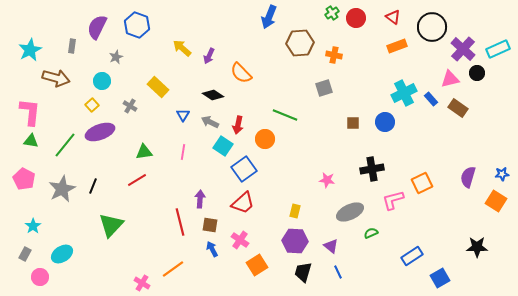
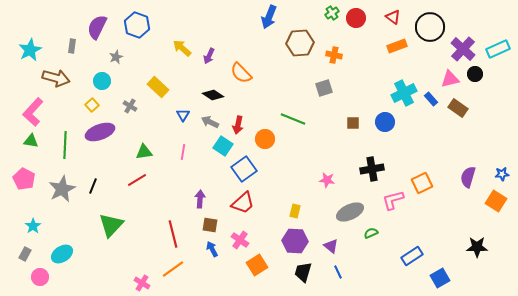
black circle at (432, 27): moved 2 px left
black circle at (477, 73): moved 2 px left, 1 px down
pink L-shape at (30, 112): moved 3 px right; rotated 144 degrees counterclockwise
green line at (285, 115): moved 8 px right, 4 px down
green line at (65, 145): rotated 36 degrees counterclockwise
red line at (180, 222): moved 7 px left, 12 px down
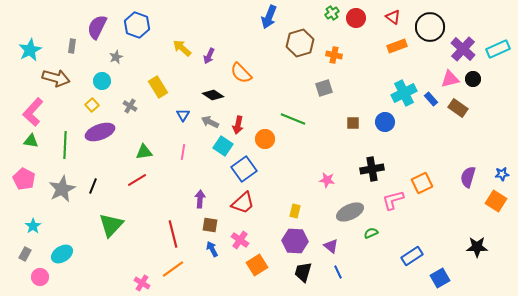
brown hexagon at (300, 43): rotated 12 degrees counterclockwise
black circle at (475, 74): moved 2 px left, 5 px down
yellow rectangle at (158, 87): rotated 15 degrees clockwise
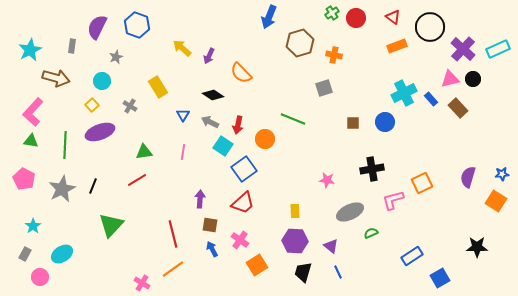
brown rectangle at (458, 108): rotated 12 degrees clockwise
yellow rectangle at (295, 211): rotated 16 degrees counterclockwise
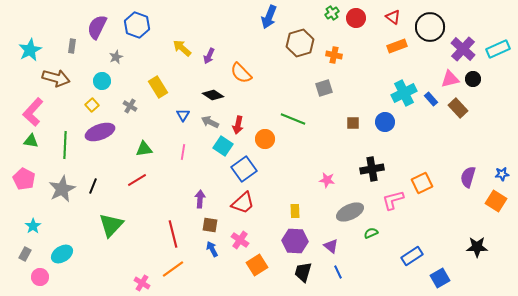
green triangle at (144, 152): moved 3 px up
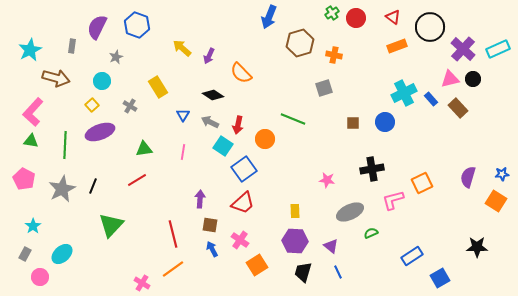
cyan ellipse at (62, 254): rotated 10 degrees counterclockwise
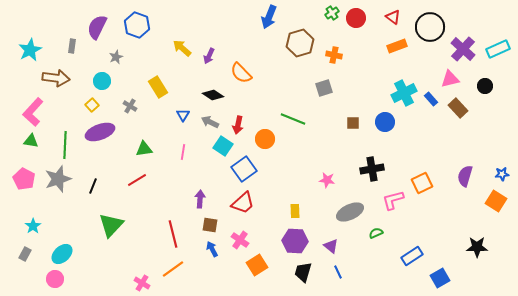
brown arrow at (56, 78): rotated 8 degrees counterclockwise
black circle at (473, 79): moved 12 px right, 7 px down
purple semicircle at (468, 177): moved 3 px left, 1 px up
gray star at (62, 189): moved 4 px left, 10 px up; rotated 8 degrees clockwise
green semicircle at (371, 233): moved 5 px right
pink circle at (40, 277): moved 15 px right, 2 px down
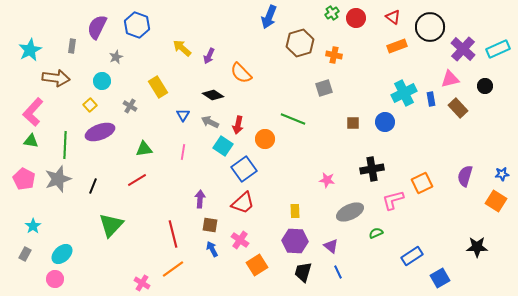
blue rectangle at (431, 99): rotated 32 degrees clockwise
yellow square at (92, 105): moved 2 px left
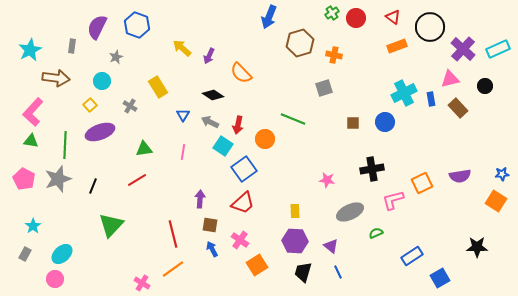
purple semicircle at (465, 176): moved 5 px left; rotated 115 degrees counterclockwise
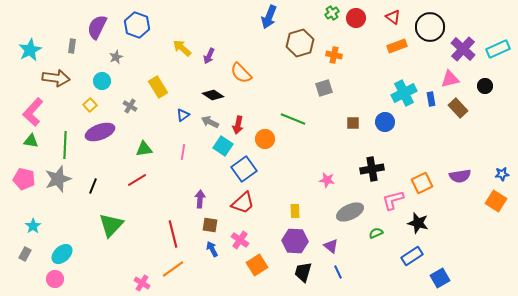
blue triangle at (183, 115): rotated 24 degrees clockwise
pink pentagon at (24, 179): rotated 15 degrees counterclockwise
black star at (477, 247): moved 59 px left, 24 px up; rotated 15 degrees clockwise
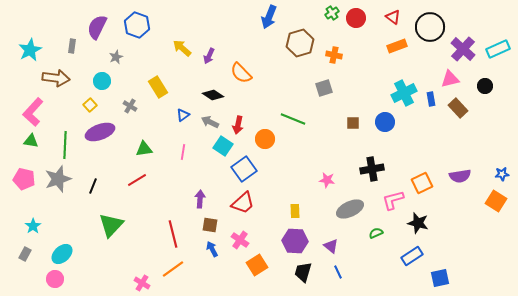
gray ellipse at (350, 212): moved 3 px up
blue square at (440, 278): rotated 18 degrees clockwise
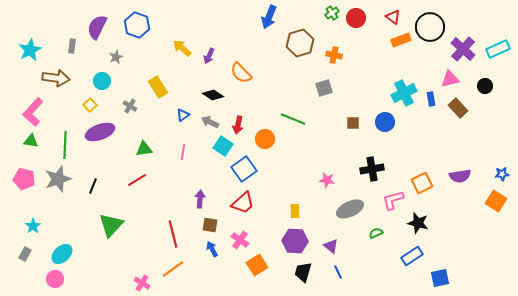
orange rectangle at (397, 46): moved 4 px right, 6 px up
